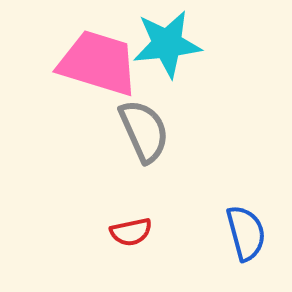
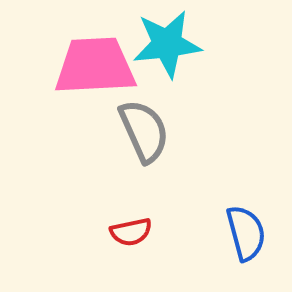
pink trapezoid: moved 3 px left, 3 px down; rotated 20 degrees counterclockwise
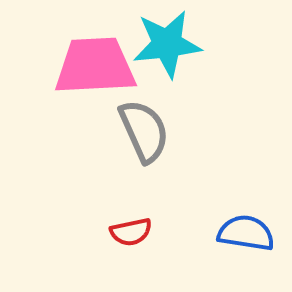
blue semicircle: rotated 66 degrees counterclockwise
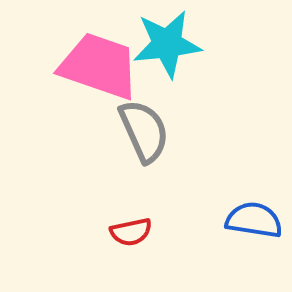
pink trapezoid: moved 4 px right; rotated 22 degrees clockwise
blue semicircle: moved 8 px right, 13 px up
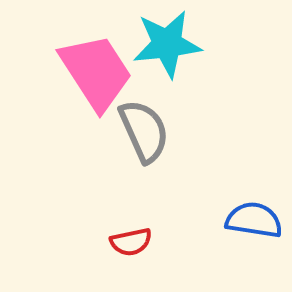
pink trapezoid: moved 3 px left, 6 px down; rotated 38 degrees clockwise
red semicircle: moved 10 px down
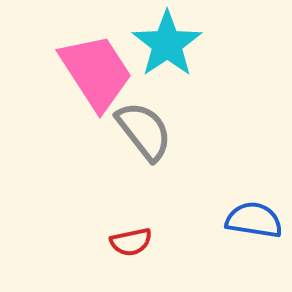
cyan star: rotated 28 degrees counterclockwise
gray semicircle: rotated 14 degrees counterclockwise
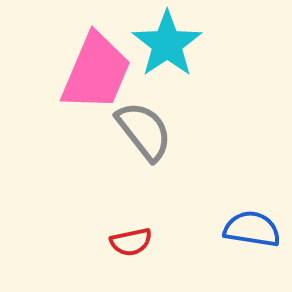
pink trapezoid: rotated 56 degrees clockwise
blue semicircle: moved 2 px left, 9 px down
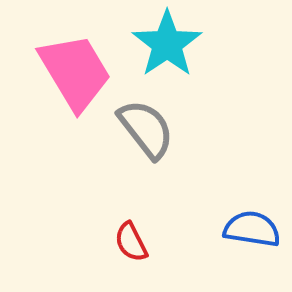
pink trapezoid: moved 21 px left; rotated 54 degrees counterclockwise
gray semicircle: moved 2 px right, 2 px up
red semicircle: rotated 75 degrees clockwise
